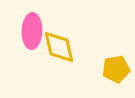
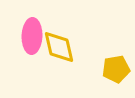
pink ellipse: moved 5 px down
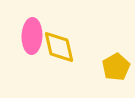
yellow pentagon: moved 2 px up; rotated 20 degrees counterclockwise
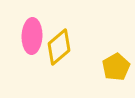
yellow diamond: rotated 63 degrees clockwise
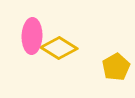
yellow diamond: moved 1 px down; rotated 72 degrees clockwise
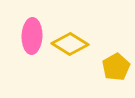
yellow diamond: moved 11 px right, 4 px up
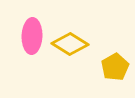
yellow pentagon: moved 1 px left
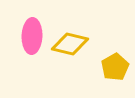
yellow diamond: rotated 18 degrees counterclockwise
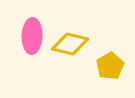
yellow pentagon: moved 5 px left, 1 px up
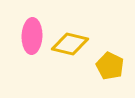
yellow pentagon: rotated 16 degrees counterclockwise
